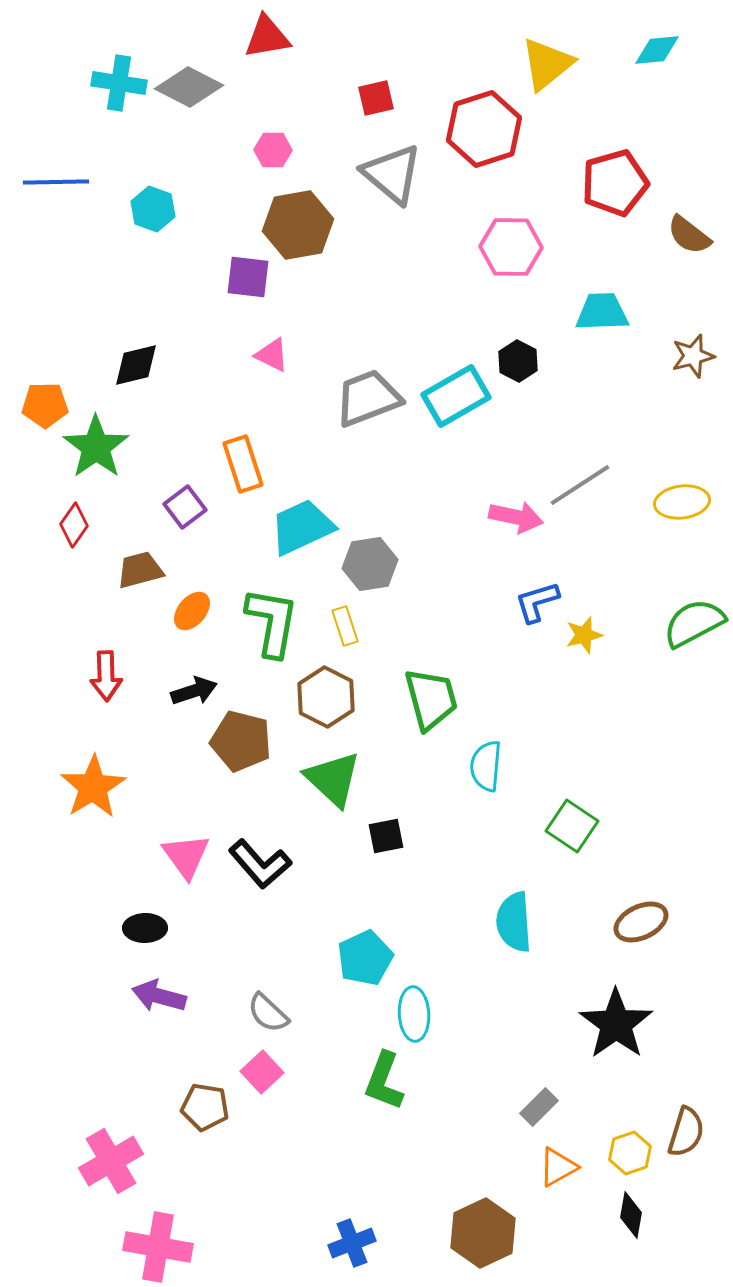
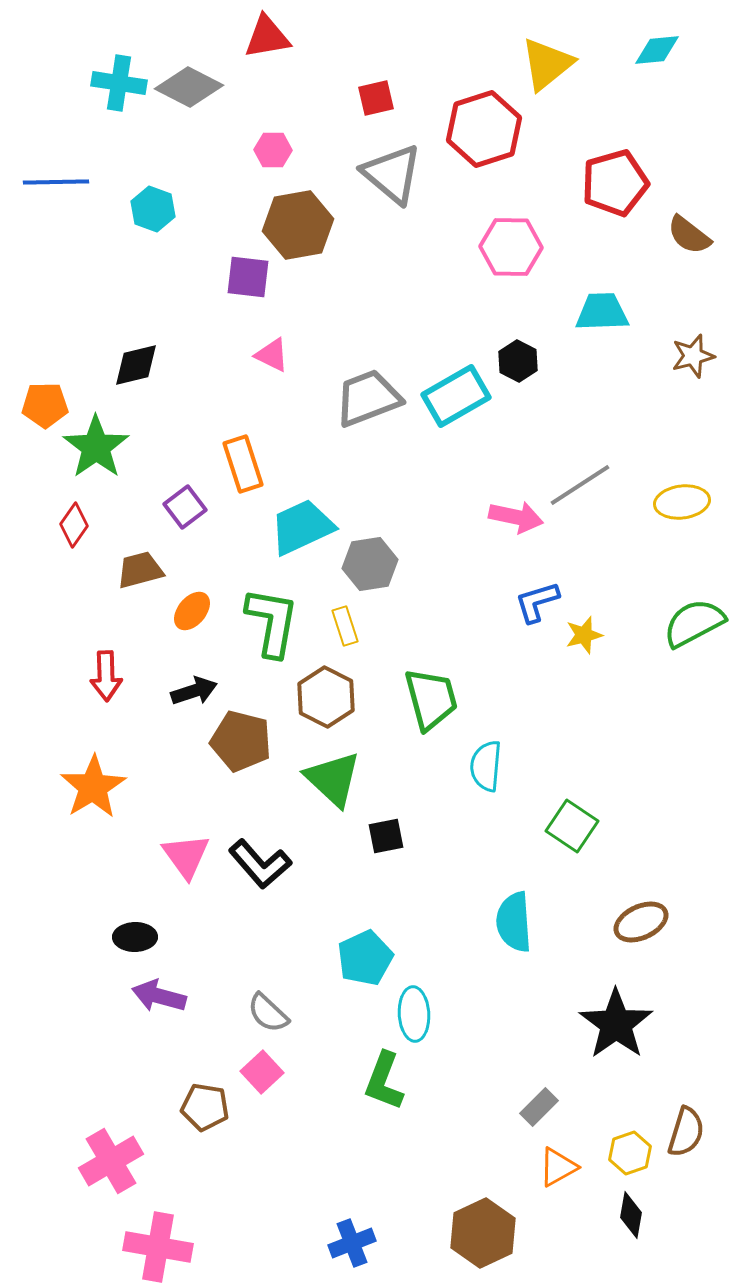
black ellipse at (145, 928): moved 10 px left, 9 px down
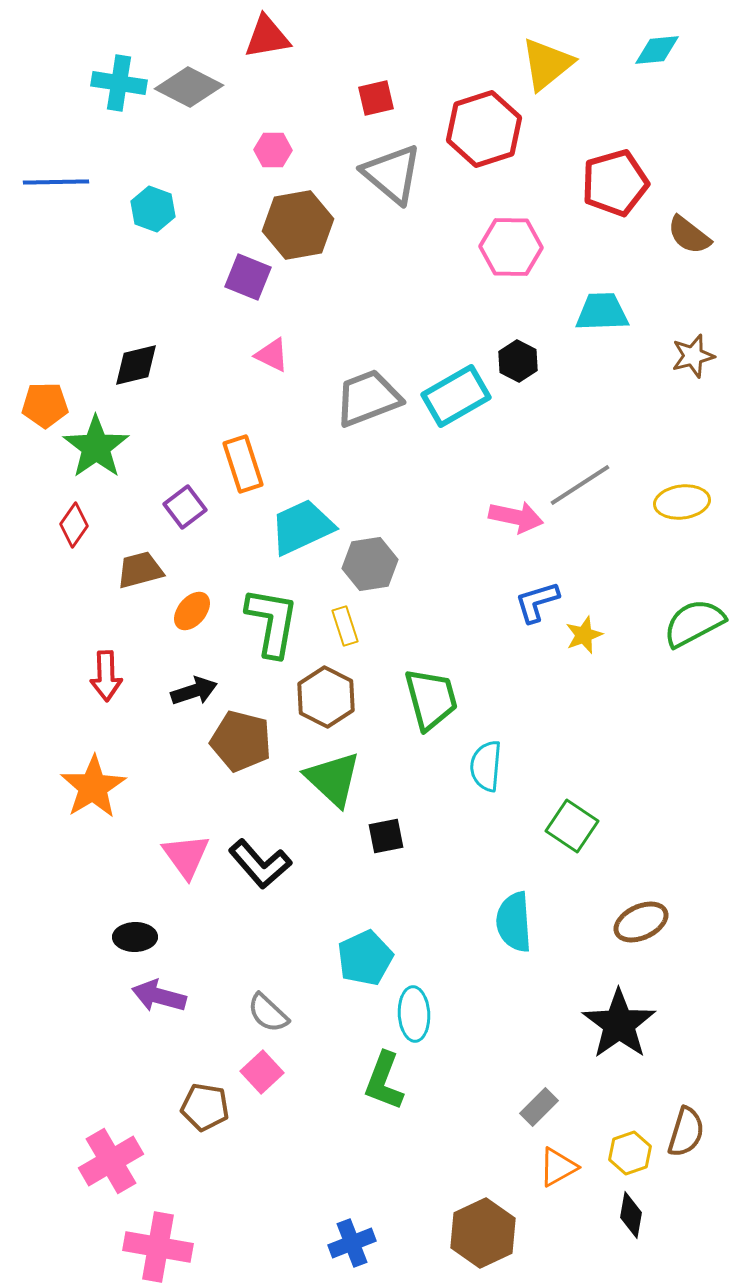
purple square at (248, 277): rotated 15 degrees clockwise
yellow star at (584, 635): rotated 6 degrees counterclockwise
black star at (616, 1024): moved 3 px right
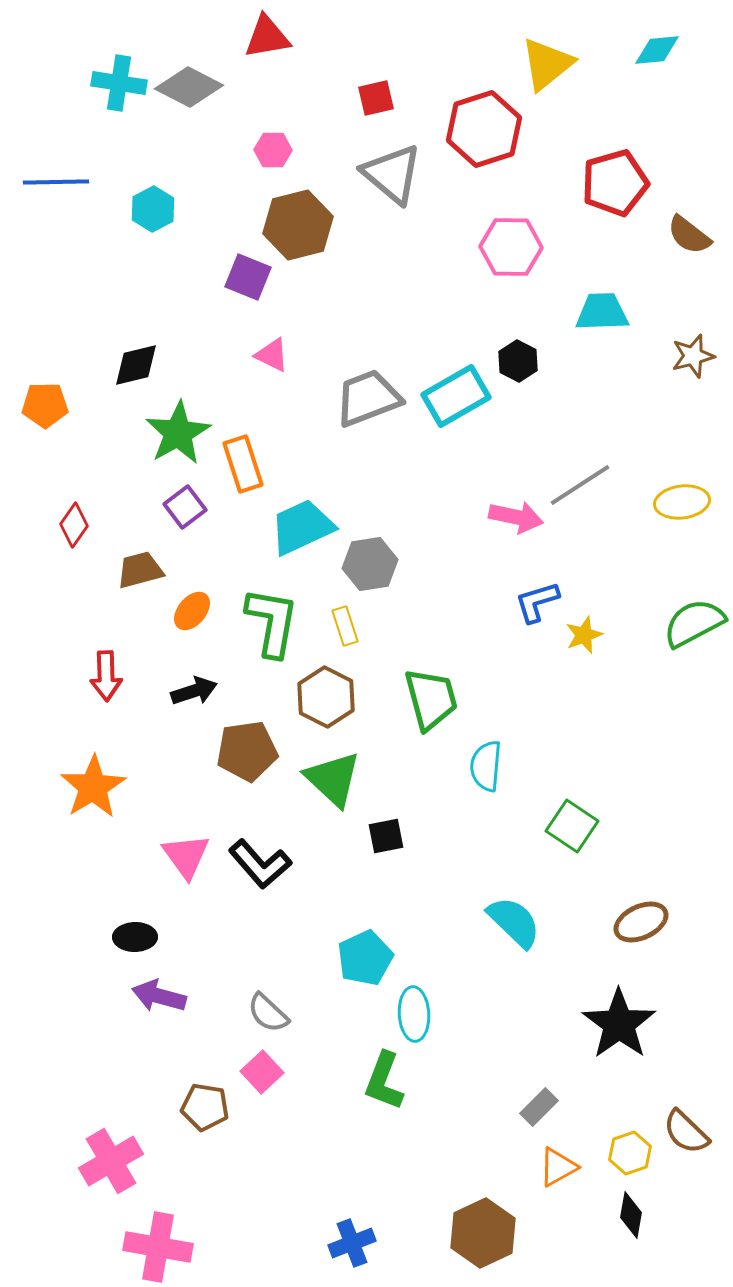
cyan hexagon at (153, 209): rotated 12 degrees clockwise
brown hexagon at (298, 225): rotated 4 degrees counterclockwise
green star at (96, 447): moved 82 px right, 14 px up; rotated 6 degrees clockwise
brown pentagon at (241, 741): moved 6 px right, 10 px down; rotated 22 degrees counterclockwise
cyan semicircle at (514, 922): rotated 138 degrees clockwise
brown semicircle at (686, 1132): rotated 117 degrees clockwise
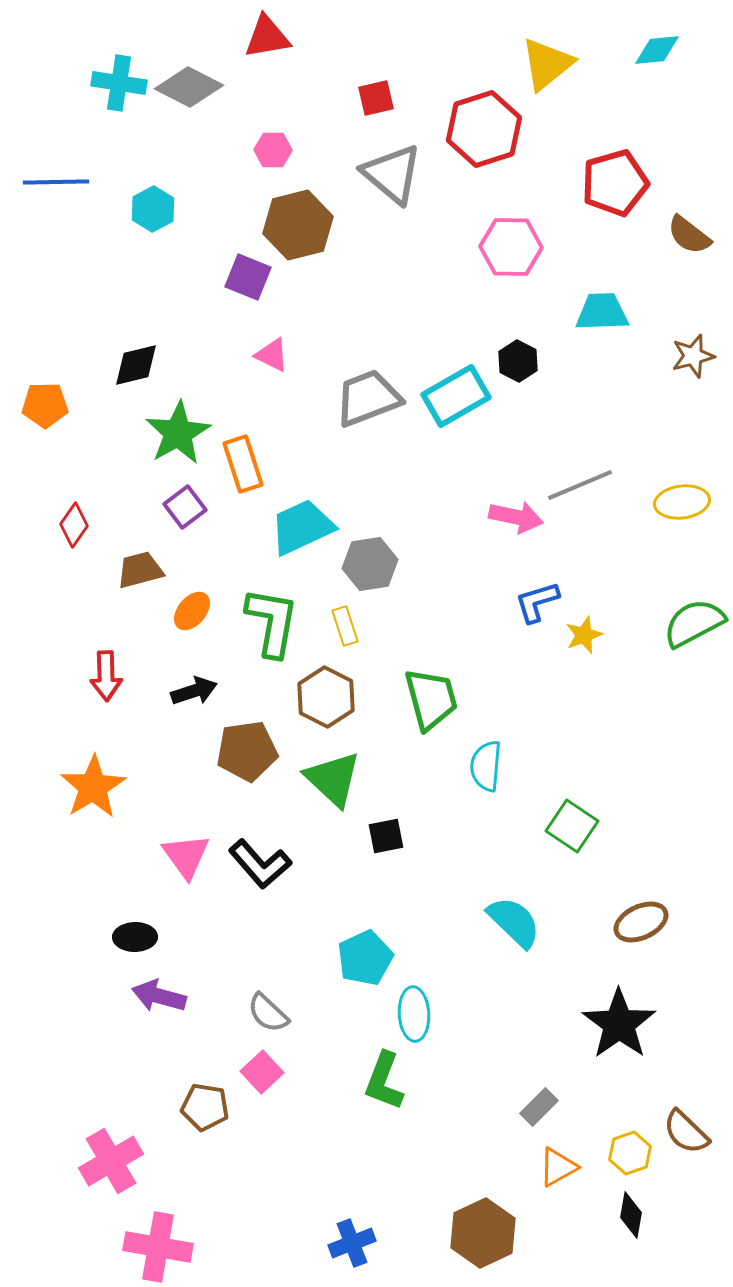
gray line at (580, 485): rotated 10 degrees clockwise
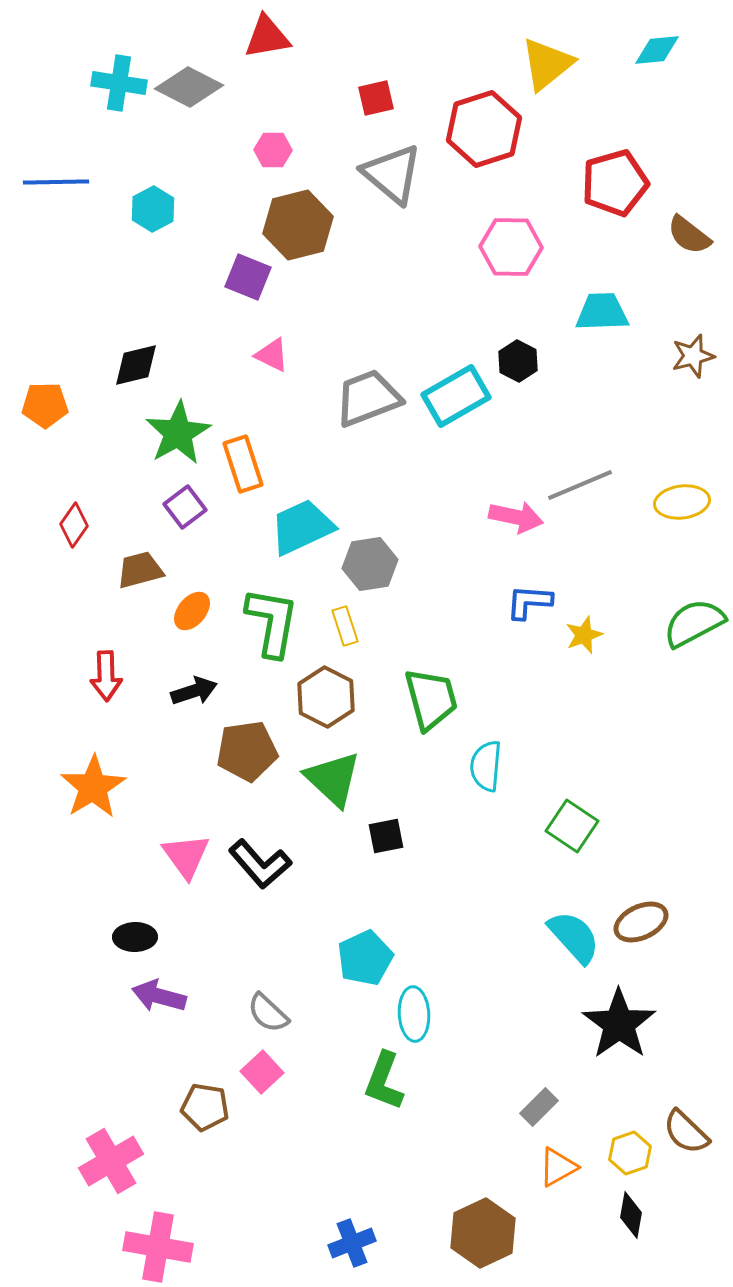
blue L-shape at (537, 602): moved 8 px left; rotated 21 degrees clockwise
cyan semicircle at (514, 922): moved 60 px right, 15 px down; rotated 4 degrees clockwise
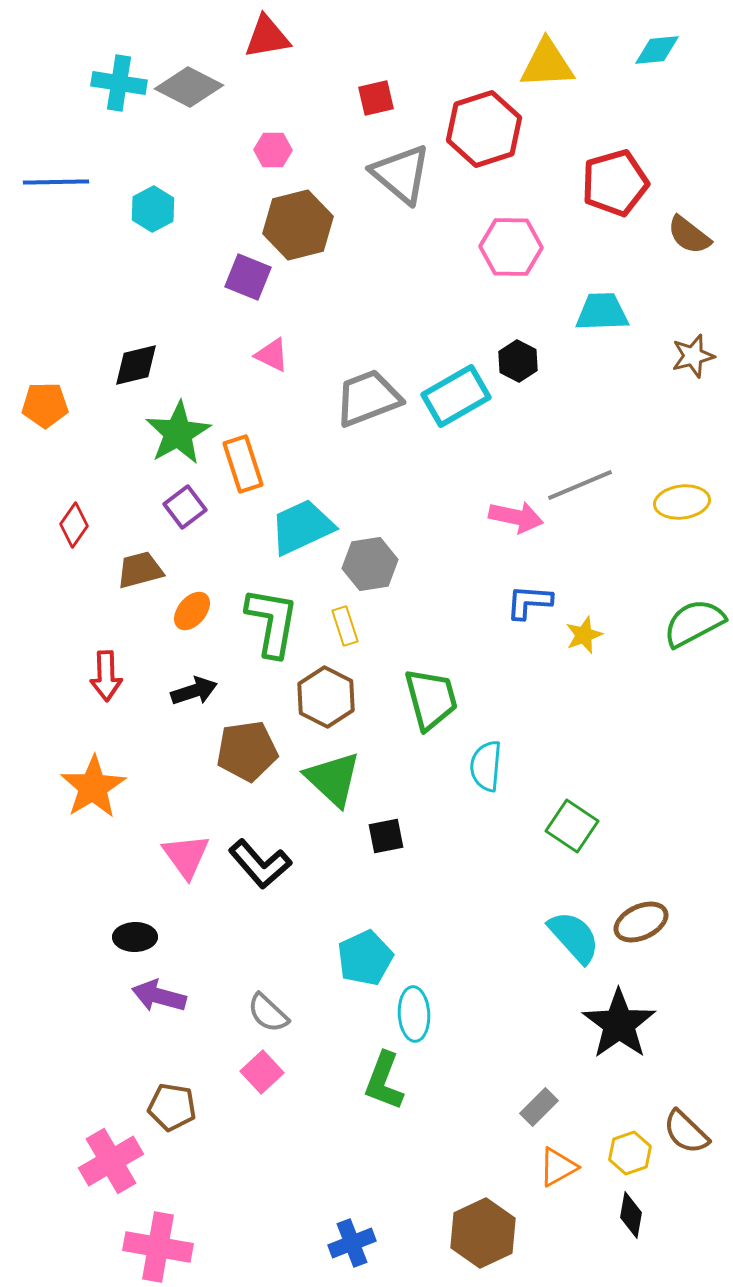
yellow triangle at (547, 64): rotated 36 degrees clockwise
gray triangle at (392, 174): moved 9 px right
brown pentagon at (205, 1107): moved 33 px left
